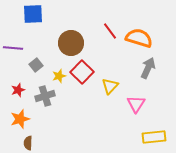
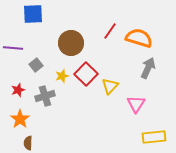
red line: rotated 72 degrees clockwise
red square: moved 4 px right, 2 px down
yellow star: moved 3 px right
orange star: rotated 18 degrees counterclockwise
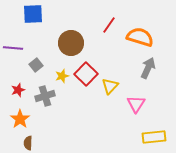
red line: moved 1 px left, 6 px up
orange semicircle: moved 1 px right, 1 px up
